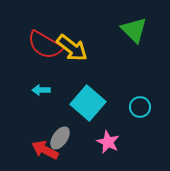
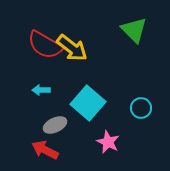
cyan circle: moved 1 px right, 1 px down
gray ellipse: moved 5 px left, 13 px up; rotated 30 degrees clockwise
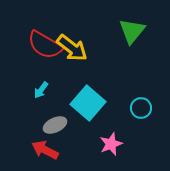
green triangle: moved 2 px left, 1 px down; rotated 24 degrees clockwise
cyan arrow: rotated 54 degrees counterclockwise
pink star: moved 3 px right, 2 px down; rotated 25 degrees clockwise
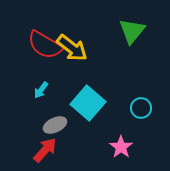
pink star: moved 10 px right, 3 px down; rotated 15 degrees counterclockwise
red arrow: rotated 104 degrees clockwise
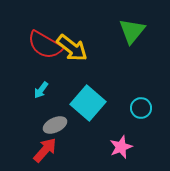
pink star: rotated 15 degrees clockwise
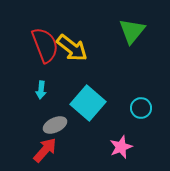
red semicircle: rotated 141 degrees counterclockwise
cyan arrow: rotated 30 degrees counterclockwise
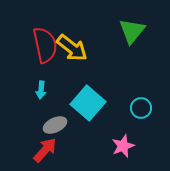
red semicircle: rotated 9 degrees clockwise
pink star: moved 2 px right, 1 px up
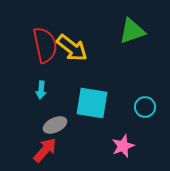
green triangle: rotated 32 degrees clockwise
cyan square: moved 4 px right; rotated 32 degrees counterclockwise
cyan circle: moved 4 px right, 1 px up
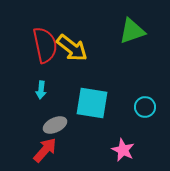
pink star: moved 4 px down; rotated 25 degrees counterclockwise
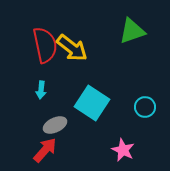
cyan square: rotated 24 degrees clockwise
